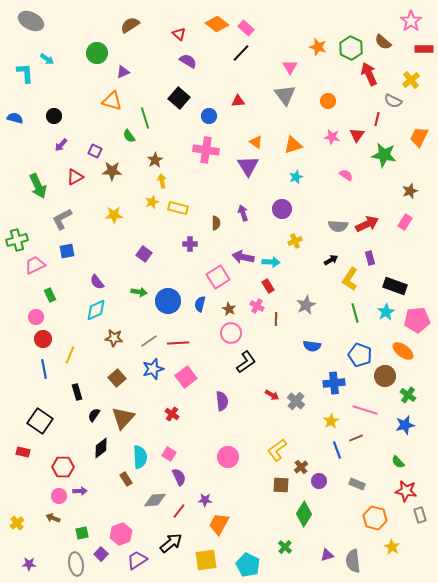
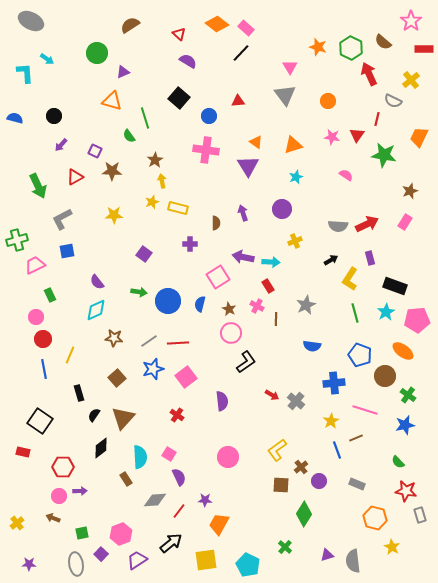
black rectangle at (77, 392): moved 2 px right, 1 px down
red cross at (172, 414): moved 5 px right, 1 px down
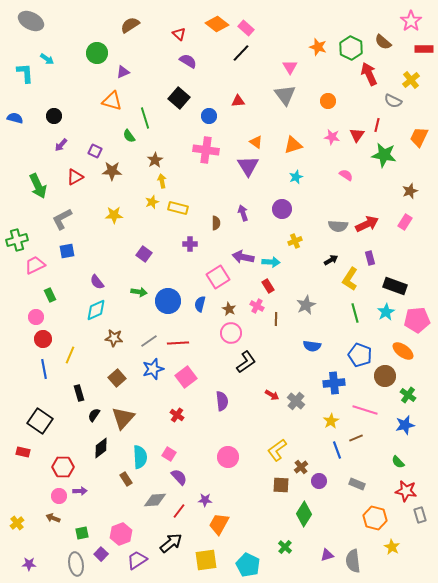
red line at (377, 119): moved 6 px down
purple semicircle at (179, 477): rotated 18 degrees counterclockwise
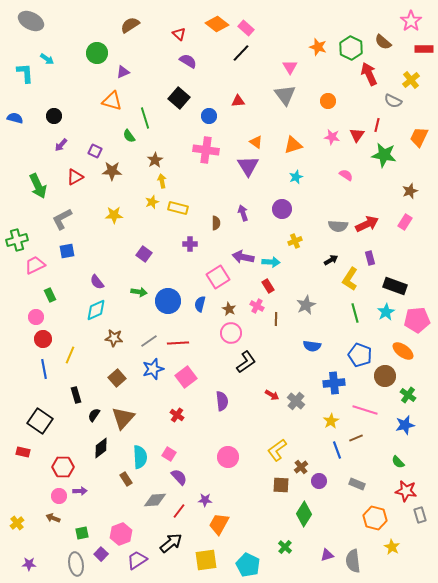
black rectangle at (79, 393): moved 3 px left, 2 px down
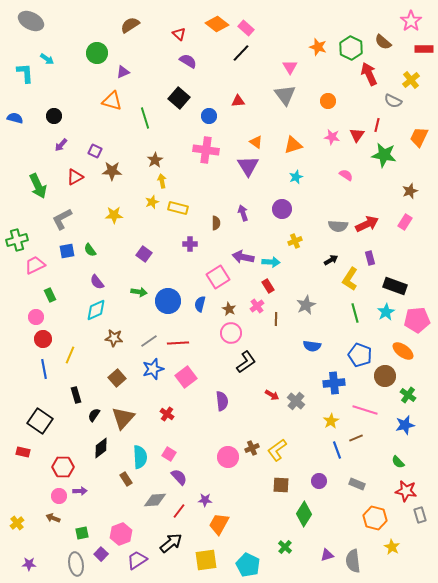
green semicircle at (129, 136): moved 39 px left, 114 px down
pink cross at (257, 306): rotated 24 degrees clockwise
red cross at (177, 415): moved 10 px left, 1 px up
brown cross at (301, 467): moved 49 px left, 19 px up; rotated 16 degrees clockwise
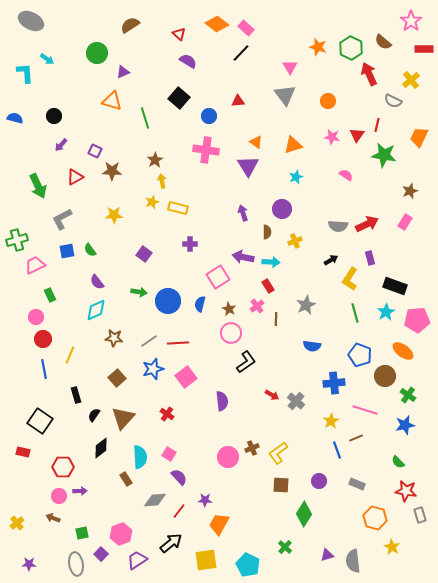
brown semicircle at (216, 223): moved 51 px right, 9 px down
yellow L-shape at (277, 450): moved 1 px right, 3 px down
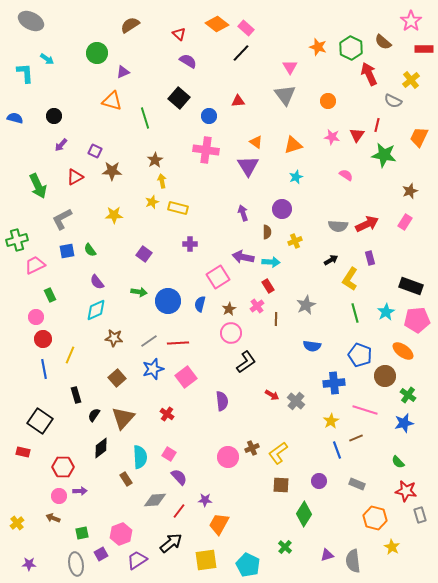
black rectangle at (395, 286): moved 16 px right
brown star at (229, 309): rotated 16 degrees clockwise
blue star at (405, 425): moved 1 px left, 2 px up
purple square at (101, 554): rotated 16 degrees clockwise
